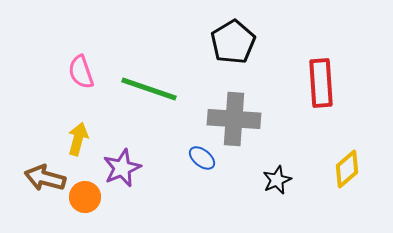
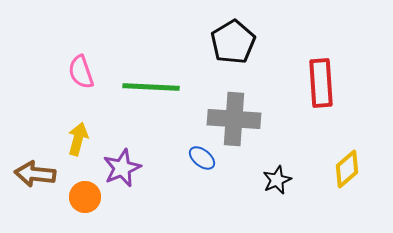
green line: moved 2 px right, 2 px up; rotated 16 degrees counterclockwise
brown arrow: moved 10 px left, 4 px up; rotated 9 degrees counterclockwise
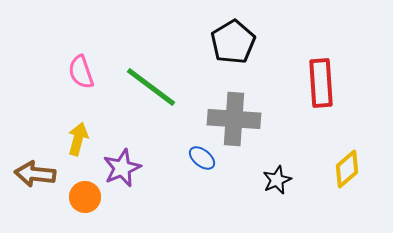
green line: rotated 34 degrees clockwise
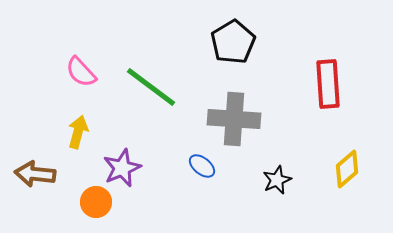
pink semicircle: rotated 24 degrees counterclockwise
red rectangle: moved 7 px right, 1 px down
yellow arrow: moved 7 px up
blue ellipse: moved 8 px down
orange circle: moved 11 px right, 5 px down
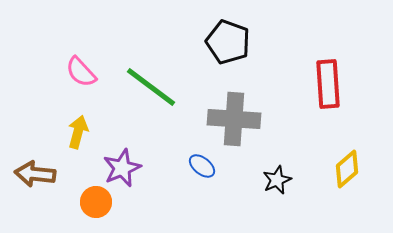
black pentagon: moved 5 px left; rotated 21 degrees counterclockwise
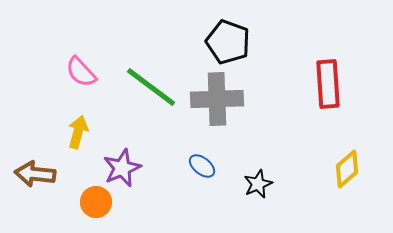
gray cross: moved 17 px left, 20 px up; rotated 6 degrees counterclockwise
black star: moved 19 px left, 4 px down
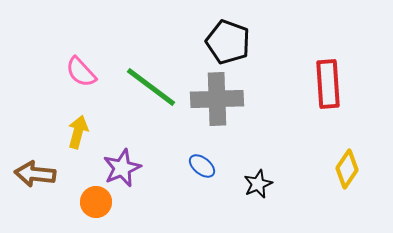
yellow diamond: rotated 15 degrees counterclockwise
